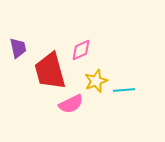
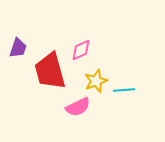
purple trapezoid: rotated 30 degrees clockwise
pink semicircle: moved 7 px right, 3 px down
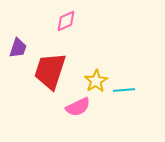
pink diamond: moved 15 px left, 29 px up
red trapezoid: rotated 33 degrees clockwise
yellow star: rotated 10 degrees counterclockwise
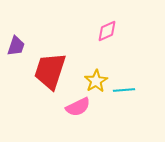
pink diamond: moved 41 px right, 10 px down
purple trapezoid: moved 2 px left, 2 px up
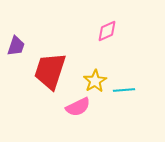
yellow star: moved 1 px left
